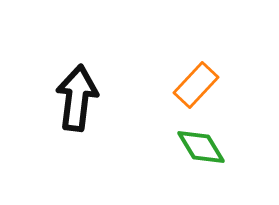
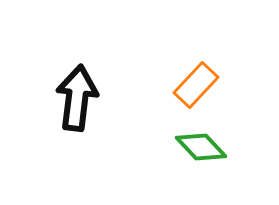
green diamond: rotated 12 degrees counterclockwise
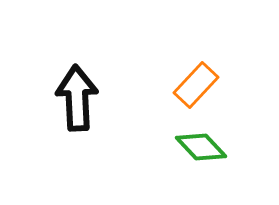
black arrow: rotated 10 degrees counterclockwise
